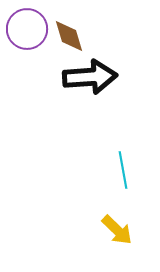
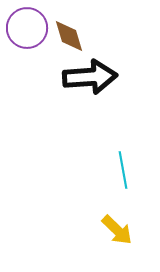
purple circle: moved 1 px up
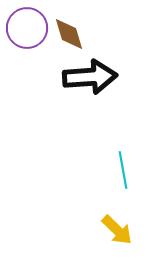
brown diamond: moved 2 px up
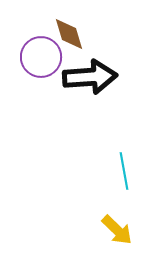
purple circle: moved 14 px right, 29 px down
cyan line: moved 1 px right, 1 px down
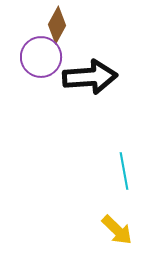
brown diamond: moved 12 px left, 9 px up; rotated 45 degrees clockwise
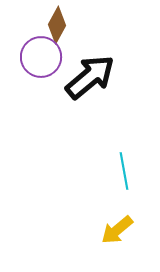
black arrow: rotated 36 degrees counterclockwise
yellow arrow: rotated 96 degrees clockwise
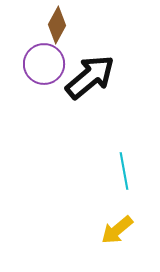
purple circle: moved 3 px right, 7 px down
